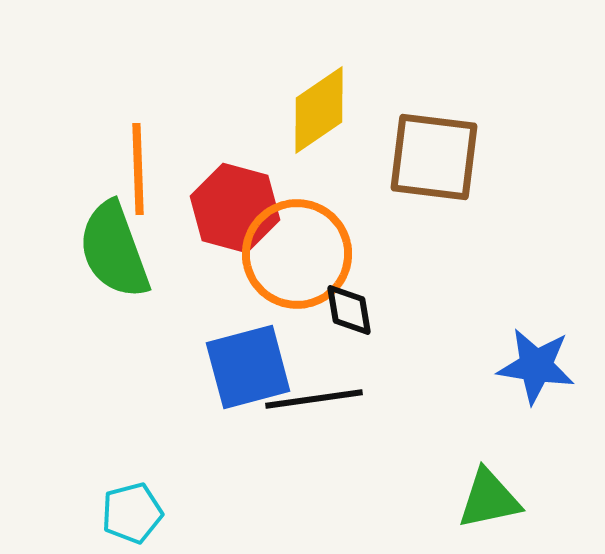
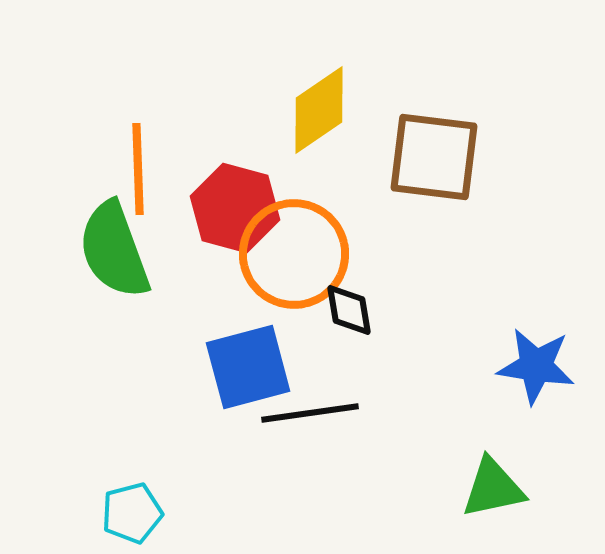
orange circle: moved 3 px left
black line: moved 4 px left, 14 px down
green triangle: moved 4 px right, 11 px up
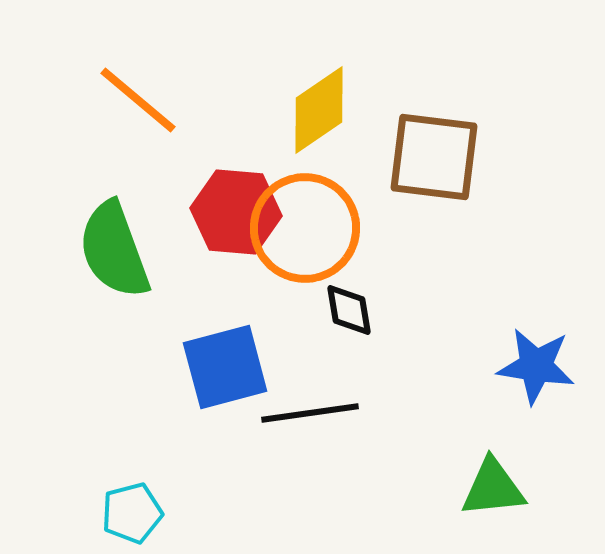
orange line: moved 69 px up; rotated 48 degrees counterclockwise
red hexagon: moved 1 px right, 4 px down; rotated 10 degrees counterclockwise
orange circle: moved 11 px right, 26 px up
blue square: moved 23 px left
green triangle: rotated 6 degrees clockwise
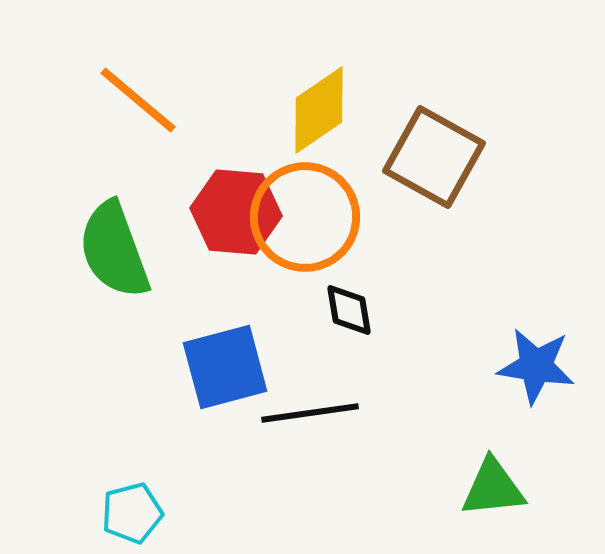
brown square: rotated 22 degrees clockwise
orange circle: moved 11 px up
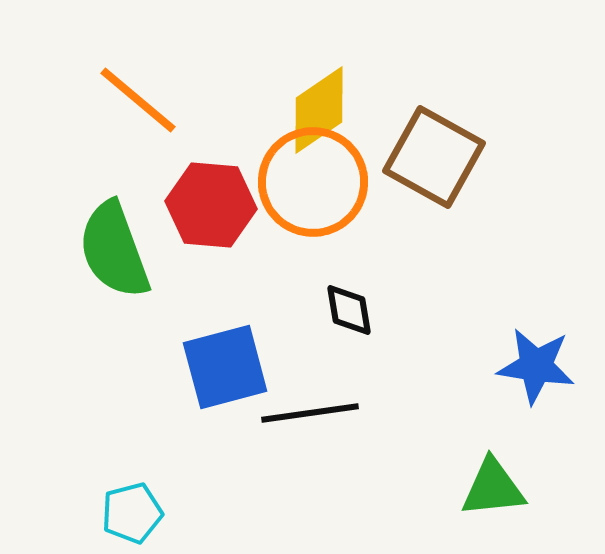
red hexagon: moved 25 px left, 7 px up
orange circle: moved 8 px right, 35 px up
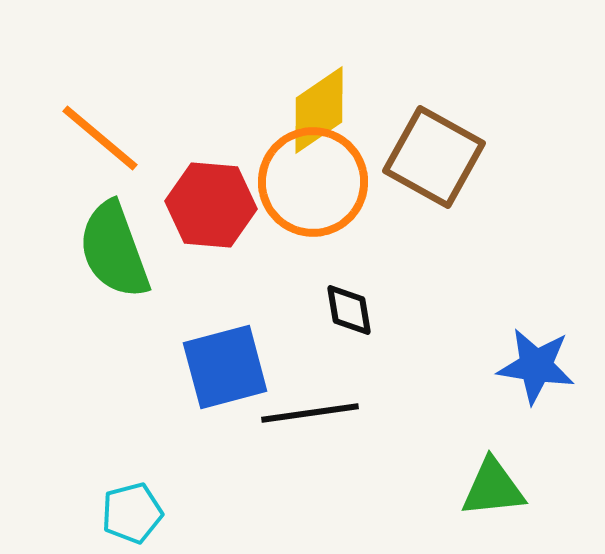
orange line: moved 38 px left, 38 px down
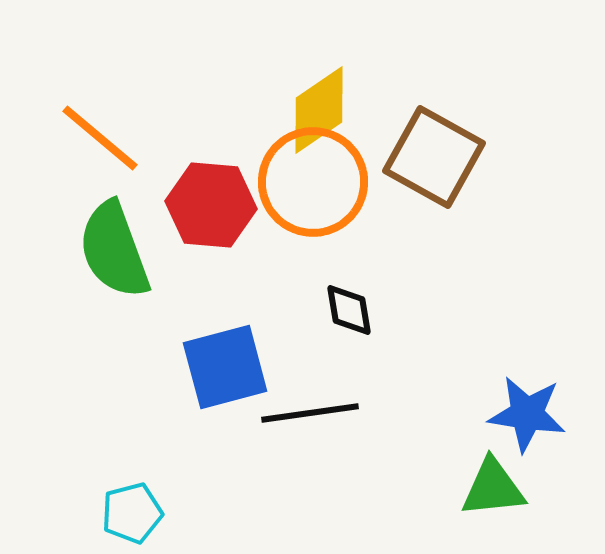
blue star: moved 9 px left, 48 px down
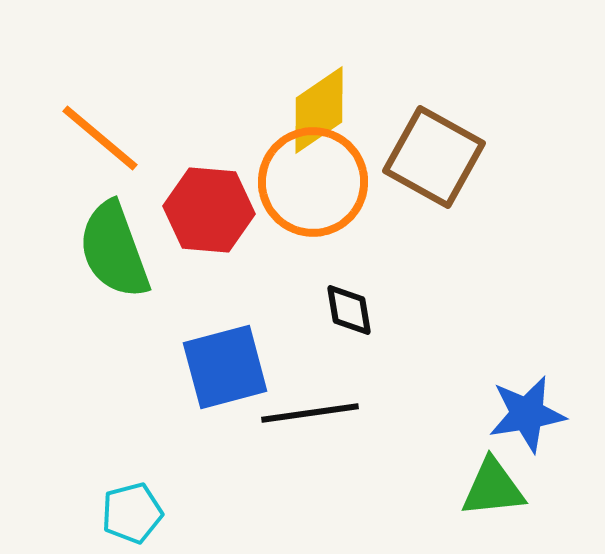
red hexagon: moved 2 px left, 5 px down
blue star: rotated 18 degrees counterclockwise
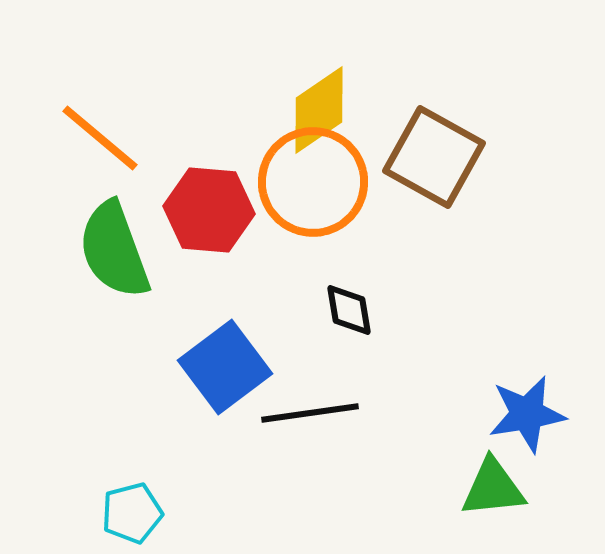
blue square: rotated 22 degrees counterclockwise
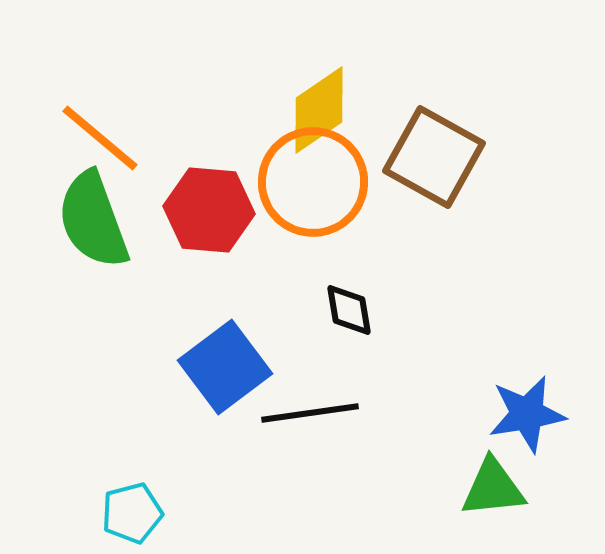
green semicircle: moved 21 px left, 30 px up
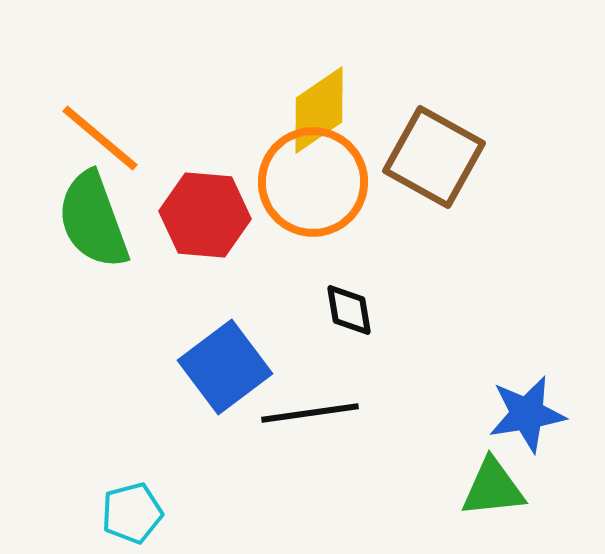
red hexagon: moved 4 px left, 5 px down
